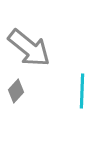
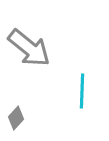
gray diamond: moved 27 px down
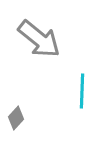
gray arrow: moved 10 px right, 9 px up
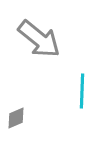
gray diamond: rotated 25 degrees clockwise
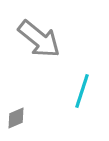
cyan line: rotated 16 degrees clockwise
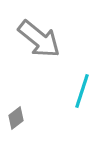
gray diamond: rotated 15 degrees counterclockwise
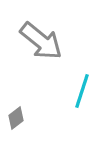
gray arrow: moved 2 px right, 2 px down
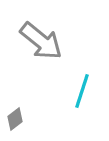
gray diamond: moved 1 px left, 1 px down
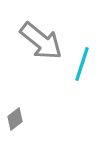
cyan line: moved 27 px up
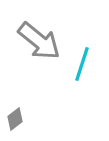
gray arrow: moved 2 px left
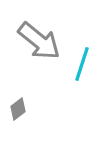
gray diamond: moved 3 px right, 10 px up
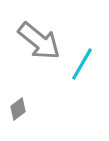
cyan line: rotated 12 degrees clockwise
